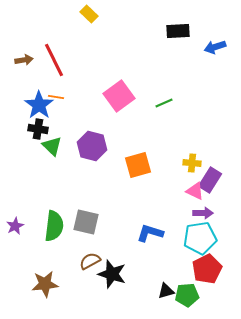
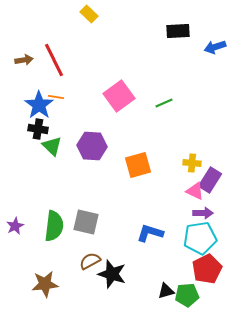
purple hexagon: rotated 12 degrees counterclockwise
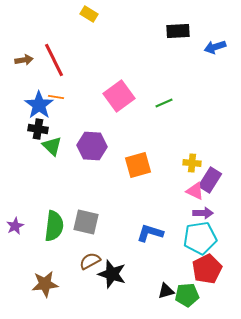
yellow rectangle: rotated 12 degrees counterclockwise
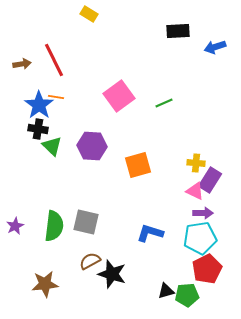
brown arrow: moved 2 px left, 4 px down
yellow cross: moved 4 px right
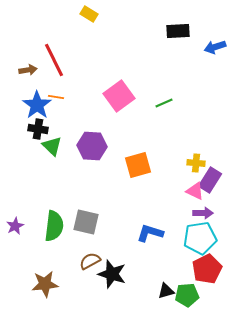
brown arrow: moved 6 px right, 6 px down
blue star: moved 2 px left
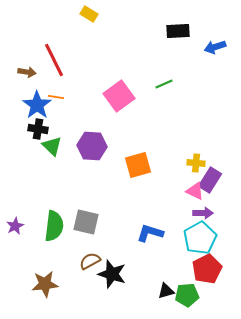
brown arrow: moved 1 px left, 2 px down; rotated 18 degrees clockwise
green line: moved 19 px up
cyan pentagon: rotated 20 degrees counterclockwise
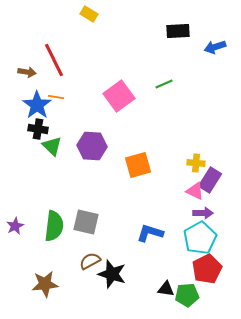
black triangle: moved 2 px up; rotated 24 degrees clockwise
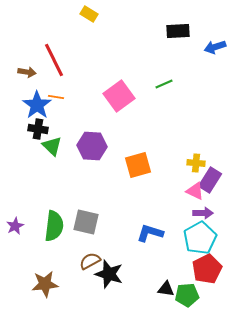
black star: moved 3 px left
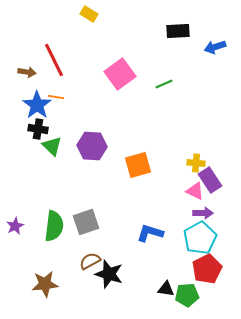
pink square: moved 1 px right, 22 px up
purple rectangle: rotated 65 degrees counterclockwise
gray square: rotated 32 degrees counterclockwise
